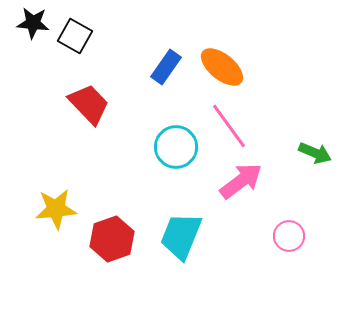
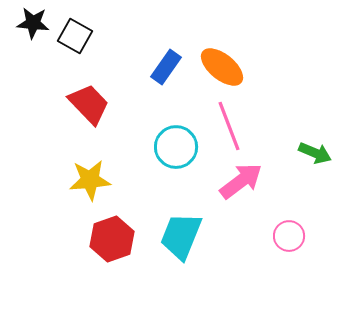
pink line: rotated 15 degrees clockwise
yellow star: moved 34 px right, 29 px up
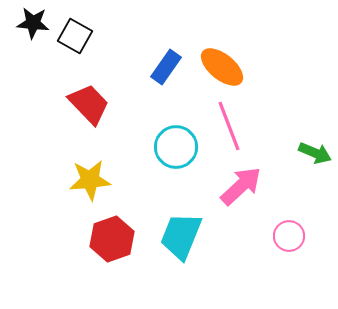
pink arrow: moved 5 px down; rotated 6 degrees counterclockwise
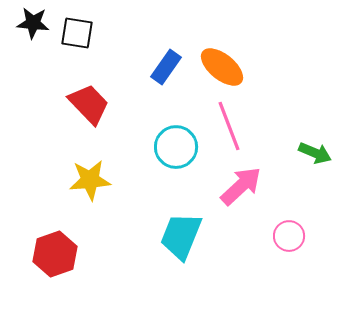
black square: moved 2 px right, 3 px up; rotated 20 degrees counterclockwise
red hexagon: moved 57 px left, 15 px down
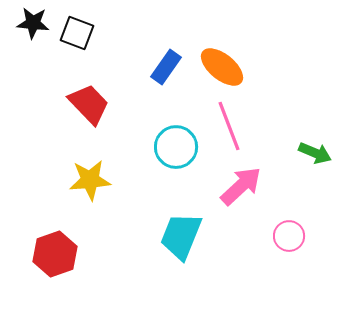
black square: rotated 12 degrees clockwise
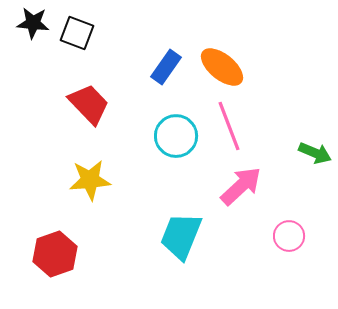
cyan circle: moved 11 px up
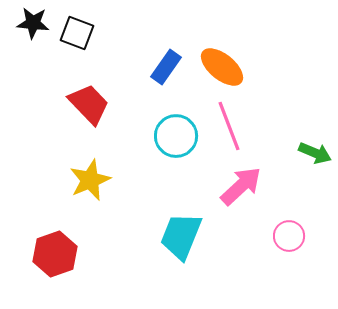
yellow star: rotated 18 degrees counterclockwise
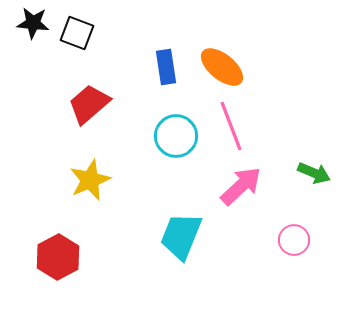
blue rectangle: rotated 44 degrees counterclockwise
red trapezoid: rotated 87 degrees counterclockwise
pink line: moved 2 px right
green arrow: moved 1 px left, 20 px down
pink circle: moved 5 px right, 4 px down
red hexagon: moved 3 px right, 3 px down; rotated 9 degrees counterclockwise
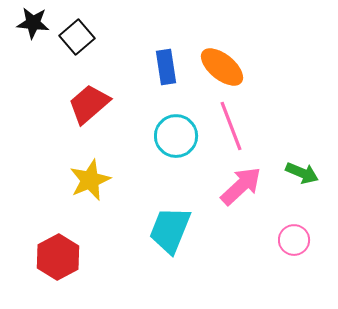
black square: moved 4 px down; rotated 28 degrees clockwise
green arrow: moved 12 px left
cyan trapezoid: moved 11 px left, 6 px up
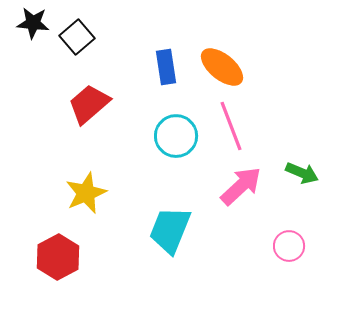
yellow star: moved 4 px left, 13 px down
pink circle: moved 5 px left, 6 px down
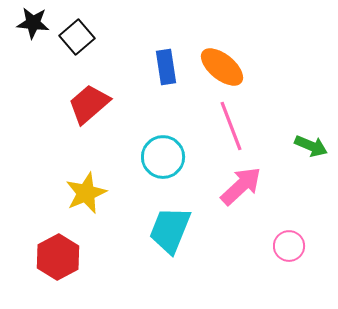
cyan circle: moved 13 px left, 21 px down
green arrow: moved 9 px right, 27 px up
